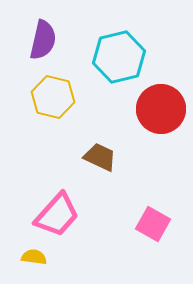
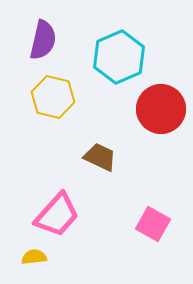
cyan hexagon: rotated 9 degrees counterclockwise
yellow semicircle: rotated 15 degrees counterclockwise
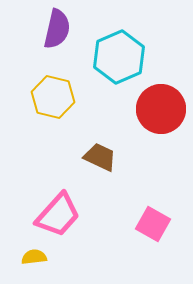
purple semicircle: moved 14 px right, 11 px up
pink trapezoid: moved 1 px right
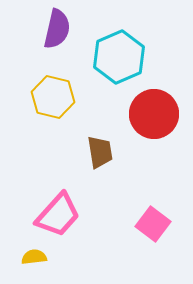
red circle: moved 7 px left, 5 px down
brown trapezoid: moved 5 px up; rotated 56 degrees clockwise
pink square: rotated 8 degrees clockwise
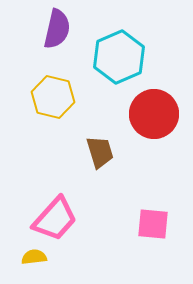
brown trapezoid: rotated 8 degrees counterclockwise
pink trapezoid: moved 3 px left, 4 px down
pink square: rotated 32 degrees counterclockwise
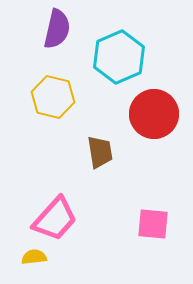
brown trapezoid: rotated 8 degrees clockwise
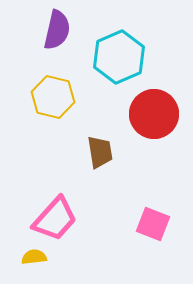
purple semicircle: moved 1 px down
pink square: rotated 16 degrees clockwise
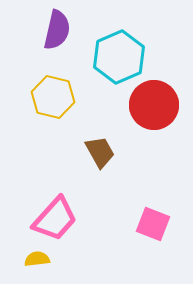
red circle: moved 9 px up
brown trapezoid: rotated 20 degrees counterclockwise
yellow semicircle: moved 3 px right, 2 px down
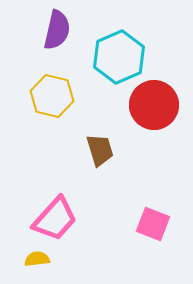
yellow hexagon: moved 1 px left, 1 px up
brown trapezoid: moved 2 px up; rotated 12 degrees clockwise
